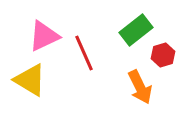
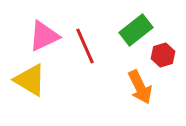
red line: moved 1 px right, 7 px up
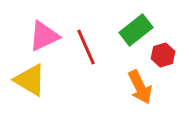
red line: moved 1 px right, 1 px down
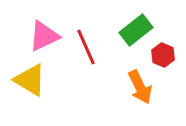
red hexagon: rotated 20 degrees counterclockwise
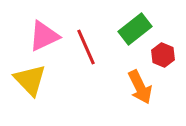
green rectangle: moved 1 px left, 1 px up
yellow triangle: rotated 15 degrees clockwise
